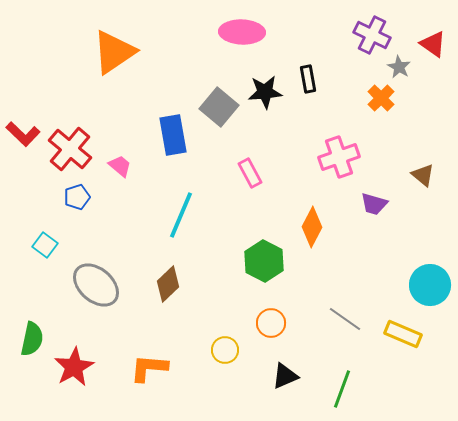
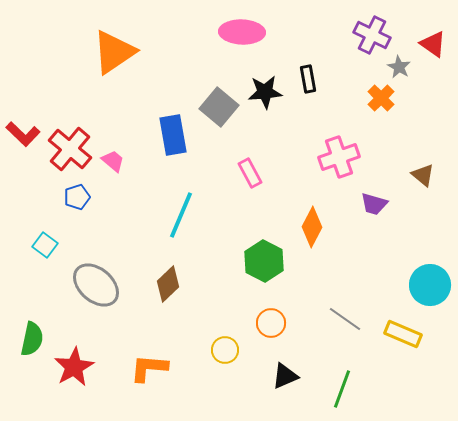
pink trapezoid: moved 7 px left, 5 px up
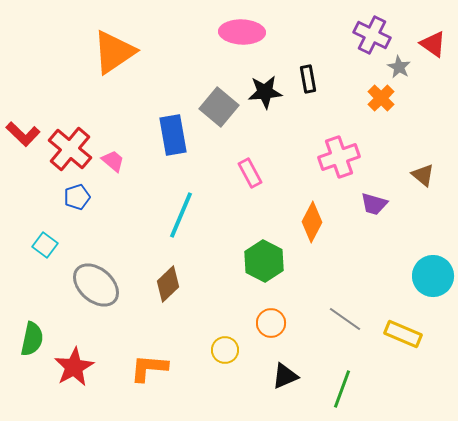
orange diamond: moved 5 px up
cyan circle: moved 3 px right, 9 px up
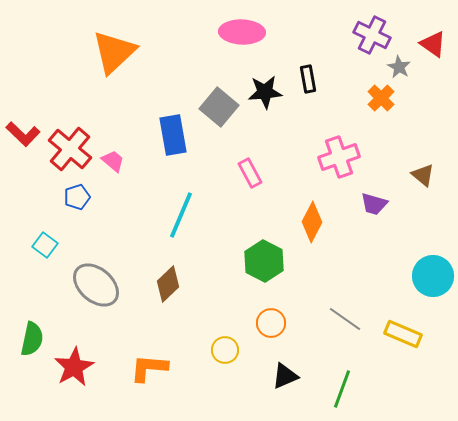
orange triangle: rotated 9 degrees counterclockwise
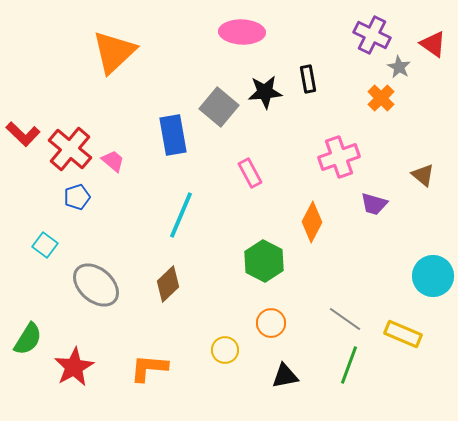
green semicircle: moved 4 px left; rotated 20 degrees clockwise
black triangle: rotated 12 degrees clockwise
green line: moved 7 px right, 24 px up
